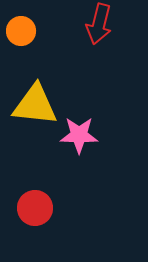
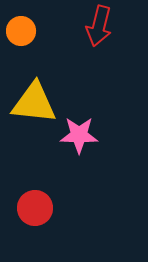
red arrow: moved 2 px down
yellow triangle: moved 1 px left, 2 px up
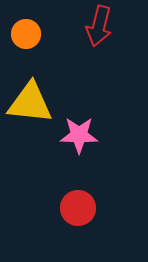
orange circle: moved 5 px right, 3 px down
yellow triangle: moved 4 px left
red circle: moved 43 px right
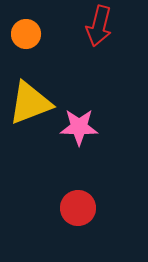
yellow triangle: rotated 27 degrees counterclockwise
pink star: moved 8 px up
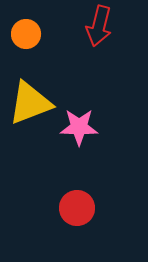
red circle: moved 1 px left
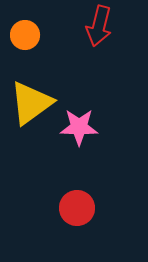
orange circle: moved 1 px left, 1 px down
yellow triangle: moved 1 px right; rotated 15 degrees counterclockwise
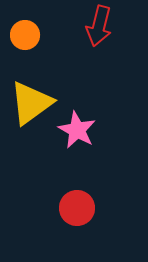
pink star: moved 2 px left, 3 px down; rotated 27 degrees clockwise
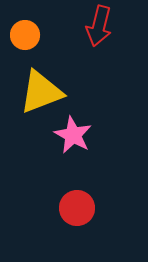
yellow triangle: moved 10 px right, 11 px up; rotated 15 degrees clockwise
pink star: moved 4 px left, 5 px down
